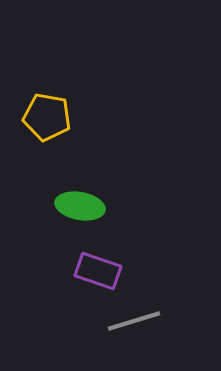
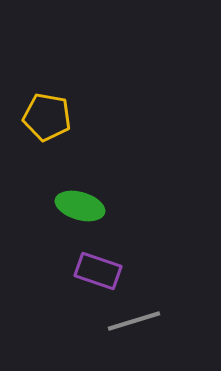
green ellipse: rotated 6 degrees clockwise
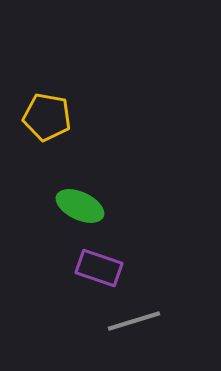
green ellipse: rotated 9 degrees clockwise
purple rectangle: moved 1 px right, 3 px up
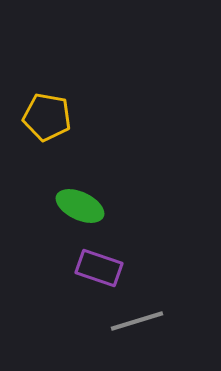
gray line: moved 3 px right
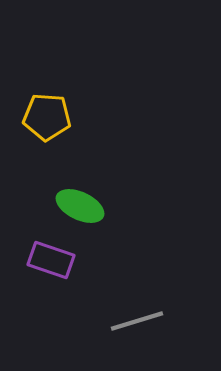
yellow pentagon: rotated 6 degrees counterclockwise
purple rectangle: moved 48 px left, 8 px up
